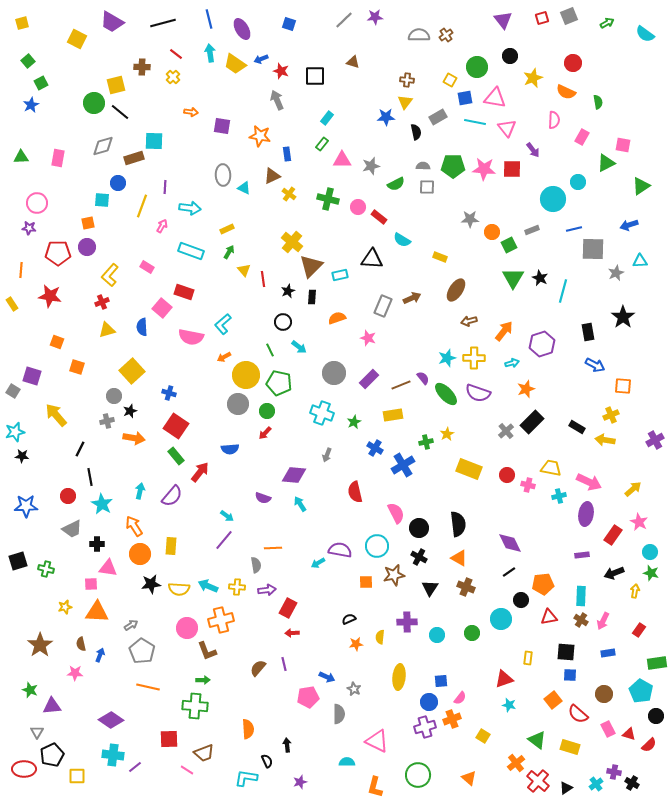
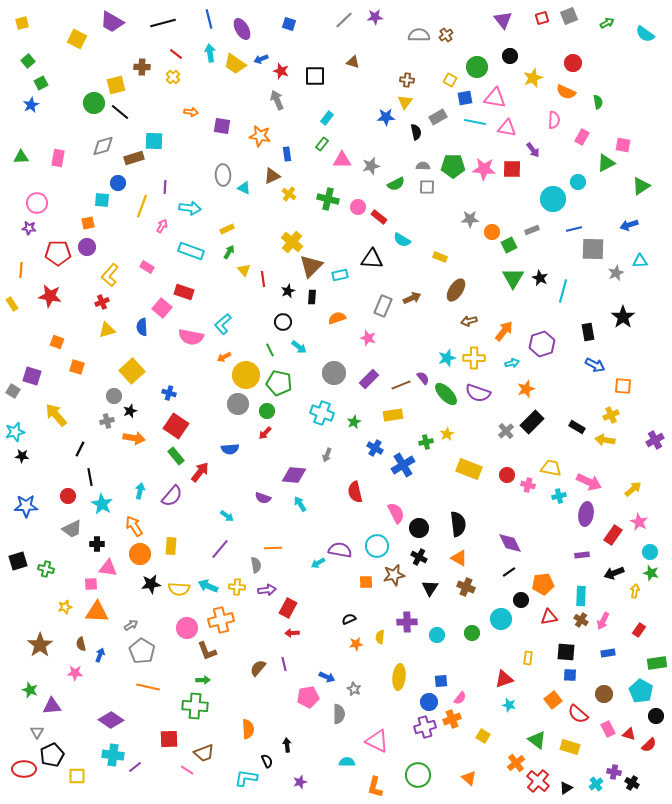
pink triangle at (507, 128): rotated 42 degrees counterclockwise
purple line at (224, 540): moved 4 px left, 9 px down
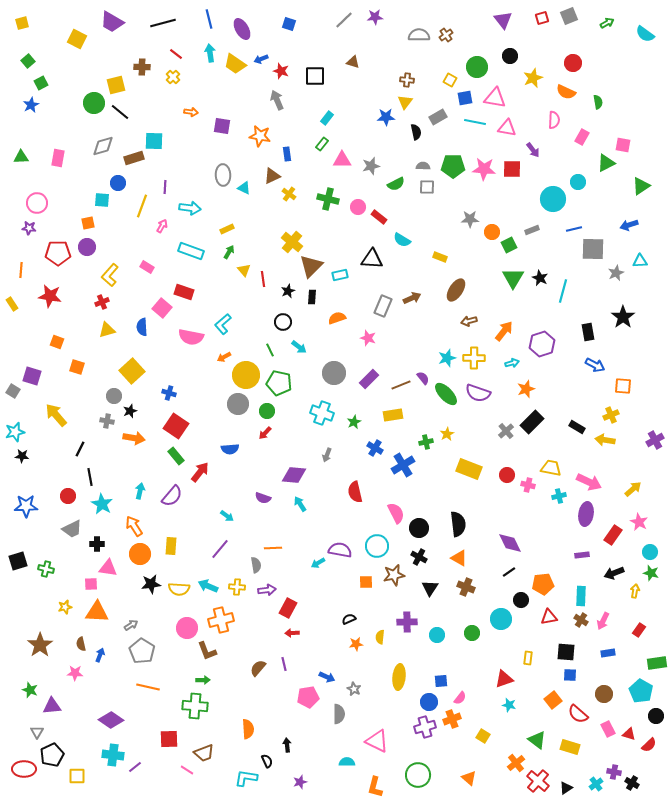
gray cross at (107, 421): rotated 24 degrees clockwise
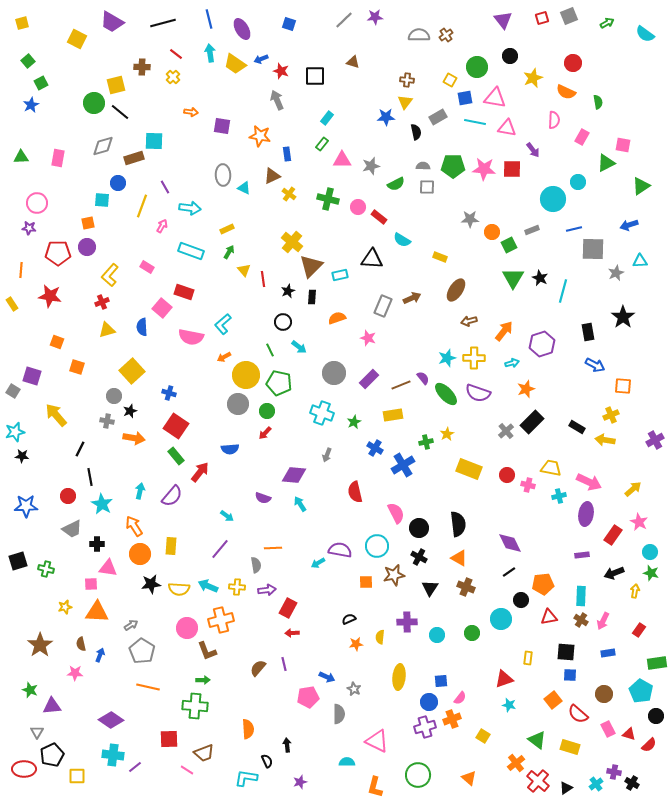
purple line at (165, 187): rotated 32 degrees counterclockwise
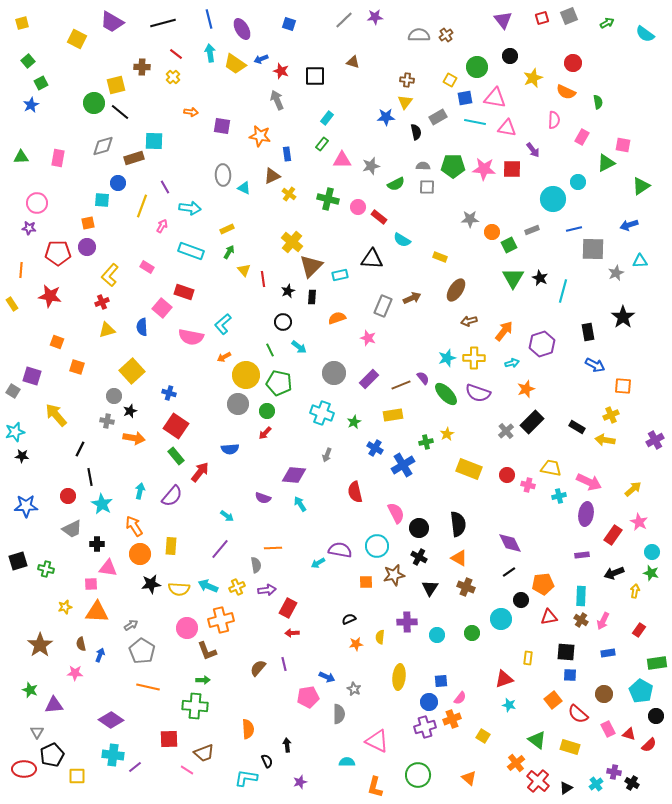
cyan circle at (650, 552): moved 2 px right
yellow cross at (237, 587): rotated 28 degrees counterclockwise
purple triangle at (52, 706): moved 2 px right, 1 px up
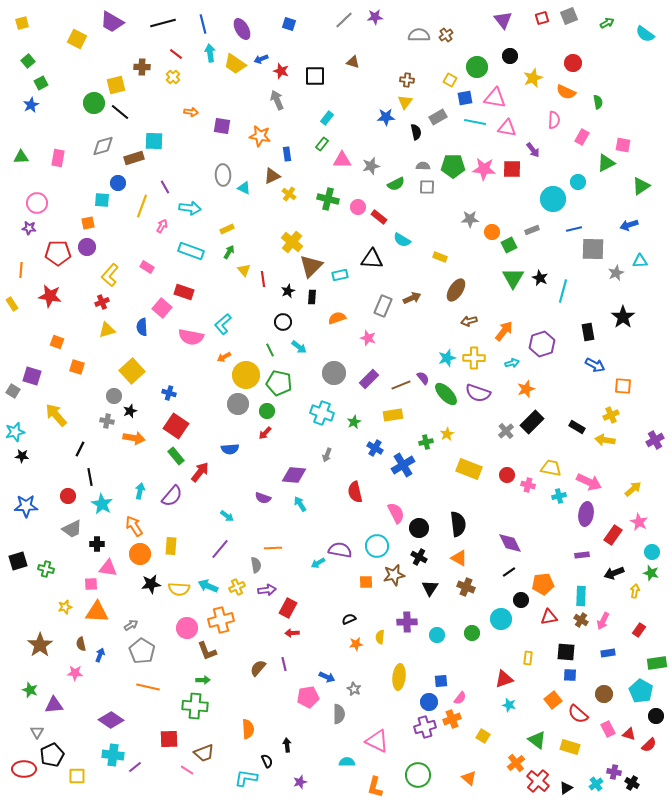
blue line at (209, 19): moved 6 px left, 5 px down
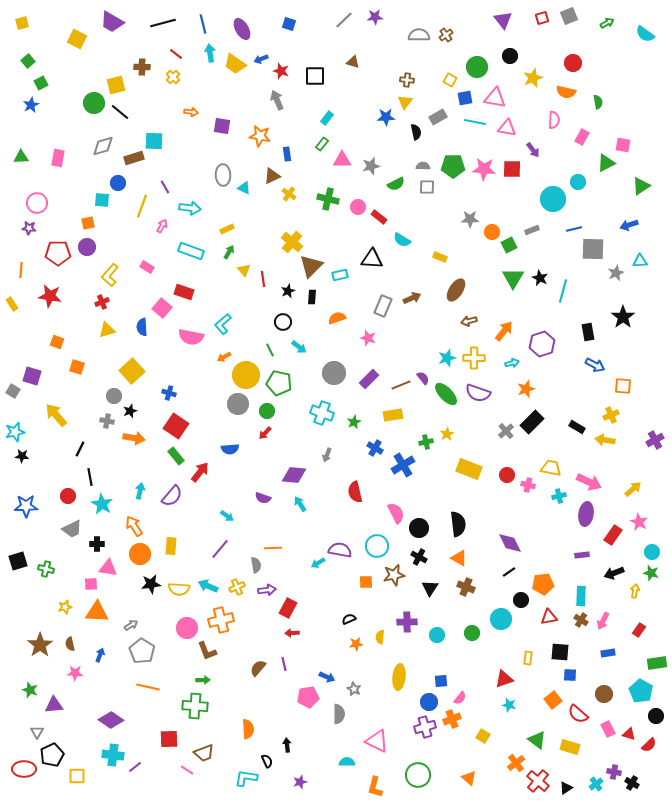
orange semicircle at (566, 92): rotated 12 degrees counterclockwise
brown semicircle at (81, 644): moved 11 px left
black square at (566, 652): moved 6 px left
